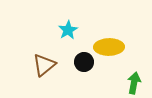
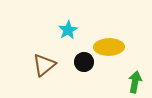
green arrow: moved 1 px right, 1 px up
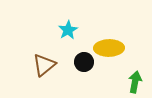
yellow ellipse: moved 1 px down
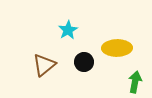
yellow ellipse: moved 8 px right
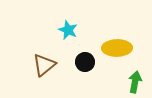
cyan star: rotated 18 degrees counterclockwise
black circle: moved 1 px right
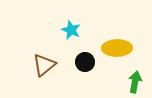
cyan star: moved 3 px right
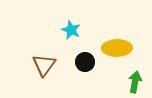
brown triangle: rotated 15 degrees counterclockwise
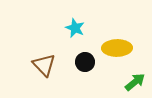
cyan star: moved 4 px right, 2 px up
brown triangle: rotated 20 degrees counterclockwise
green arrow: rotated 40 degrees clockwise
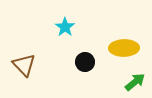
cyan star: moved 10 px left, 1 px up; rotated 12 degrees clockwise
yellow ellipse: moved 7 px right
brown triangle: moved 20 px left
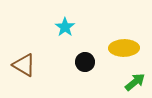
brown triangle: rotated 15 degrees counterclockwise
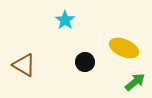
cyan star: moved 7 px up
yellow ellipse: rotated 24 degrees clockwise
